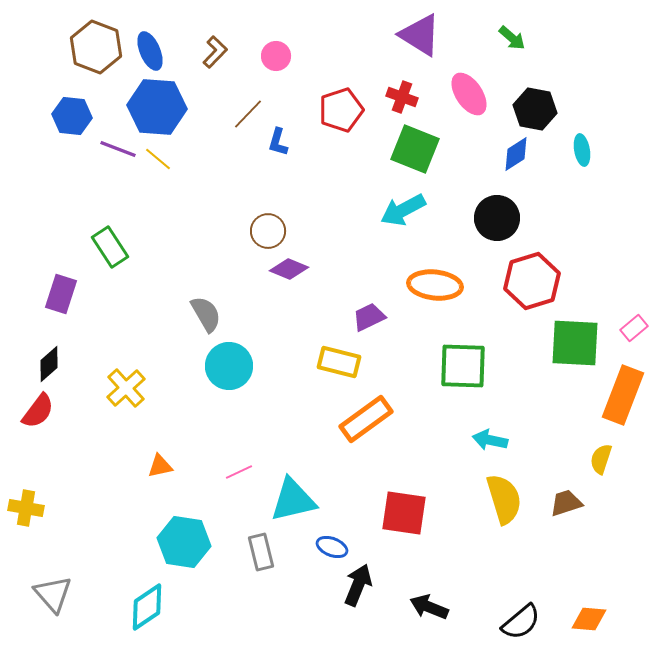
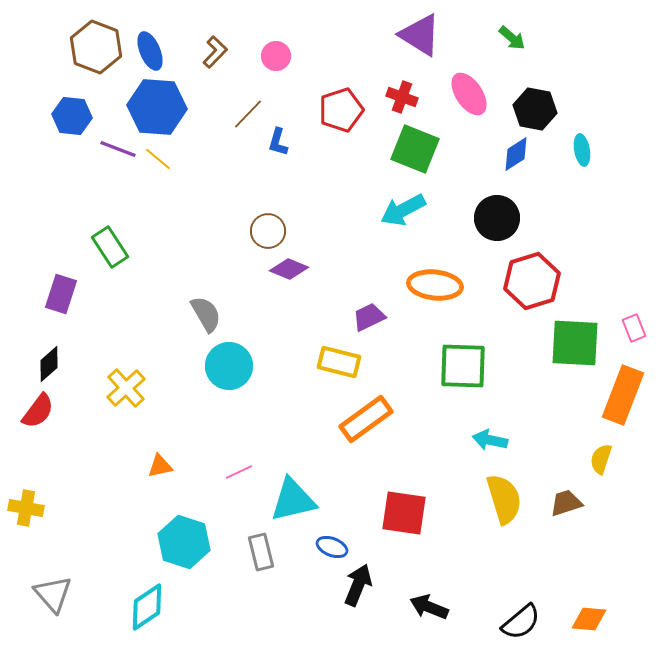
pink rectangle at (634, 328): rotated 72 degrees counterclockwise
cyan hexagon at (184, 542): rotated 9 degrees clockwise
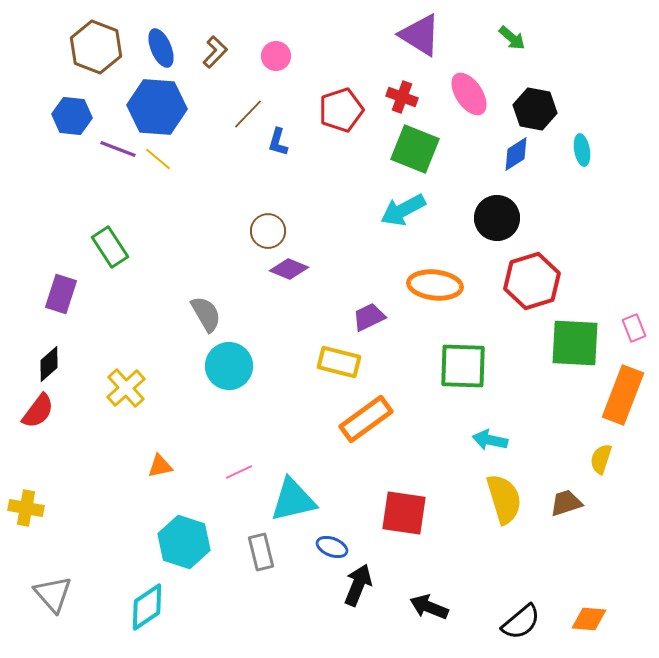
blue ellipse at (150, 51): moved 11 px right, 3 px up
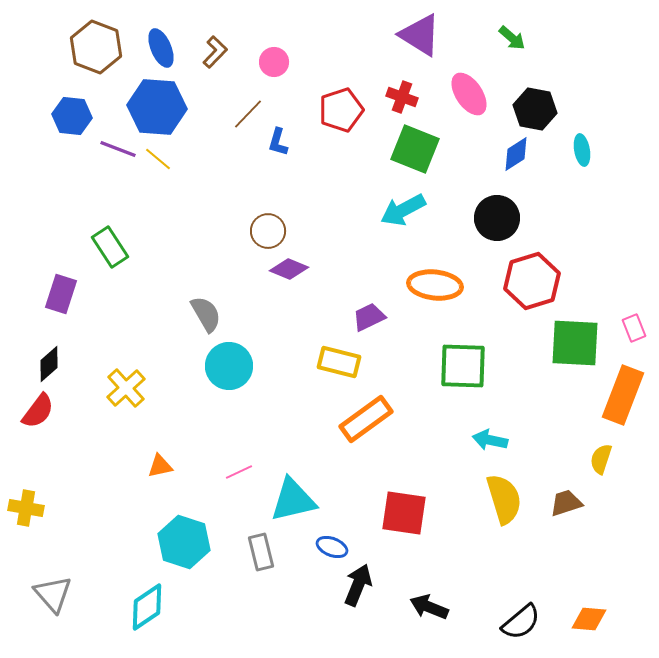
pink circle at (276, 56): moved 2 px left, 6 px down
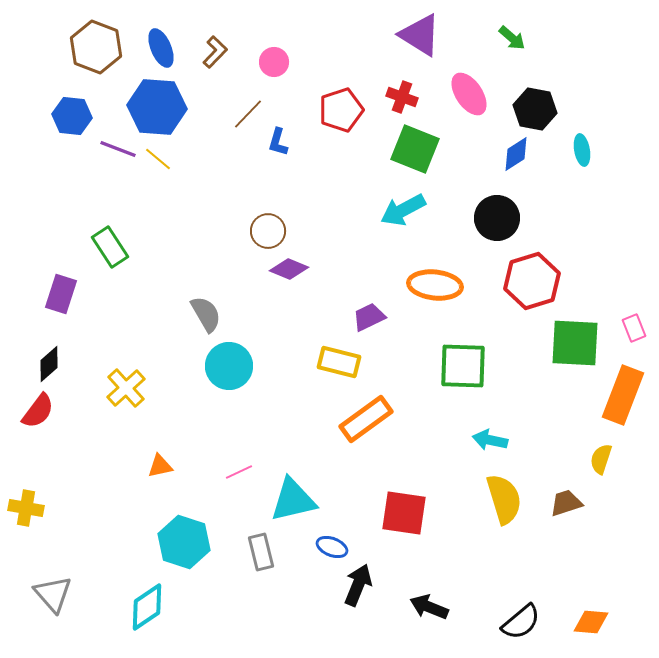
orange diamond at (589, 619): moved 2 px right, 3 px down
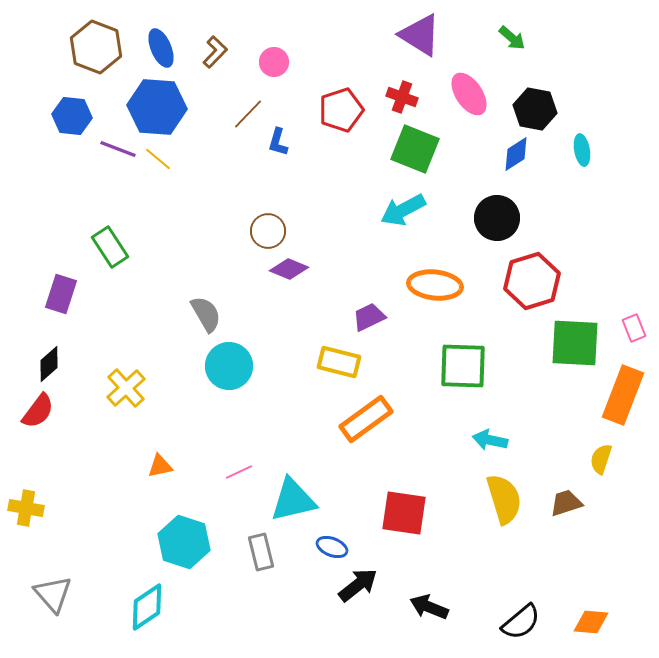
black arrow at (358, 585): rotated 30 degrees clockwise
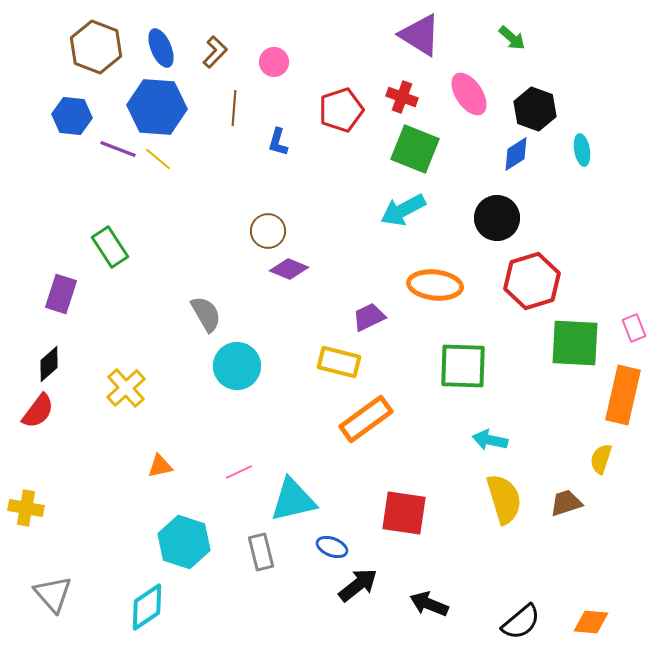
black hexagon at (535, 109): rotated 9 degrees clockwise
brown line at (248, 114): moved 14 px left, 6 px up; rotated 40 degrees counterclockwise
cyan circle at (229, 366): moved 8 px right
orange rectangle at (623, 395): rotated 8 degrees counterclockwise
black arrow at (429, 607): moved 3 px up
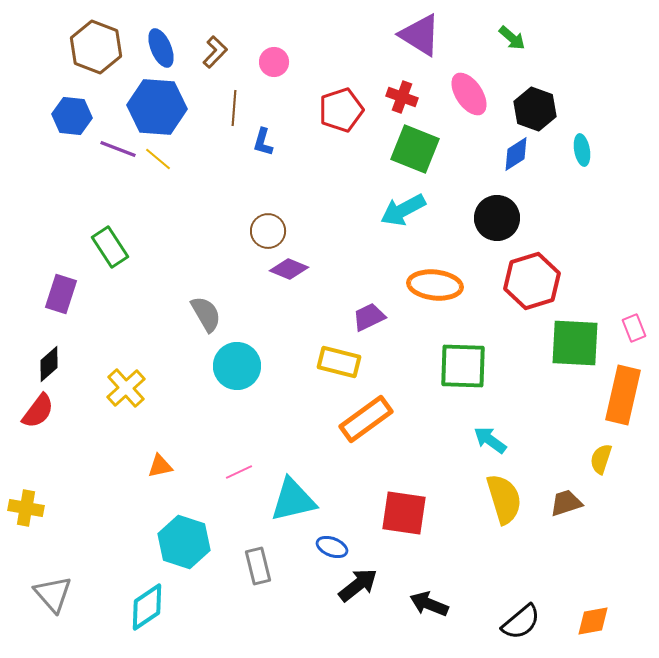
blue L-shape at (278, 142): moved 15 px left
cyan arrow at (490, 440): rotated 24 degrees clockwise
gray rectangle at (261, 552): moved 3 px left, 14 px down
orange diamond at (591, 622): moved 2 px right, 1 px up; rotated 15 degrees counterclockwise
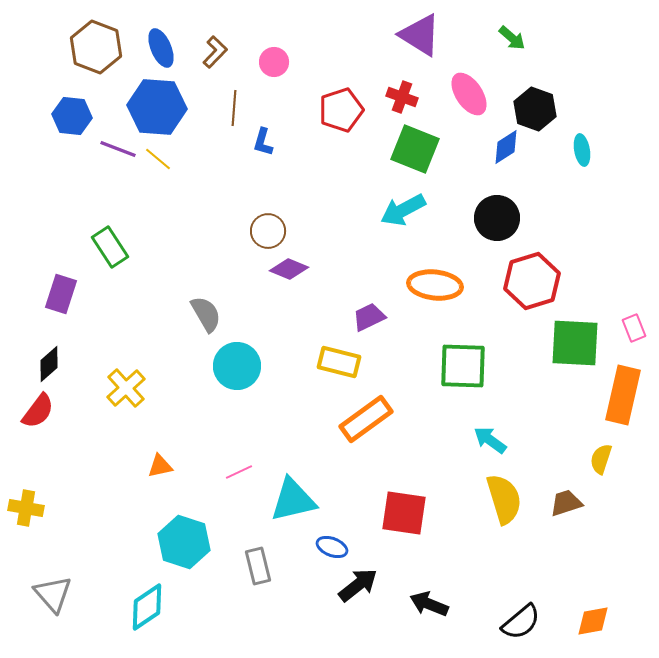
blue diamond at (516, 154): moved 10 px left, 7 px up
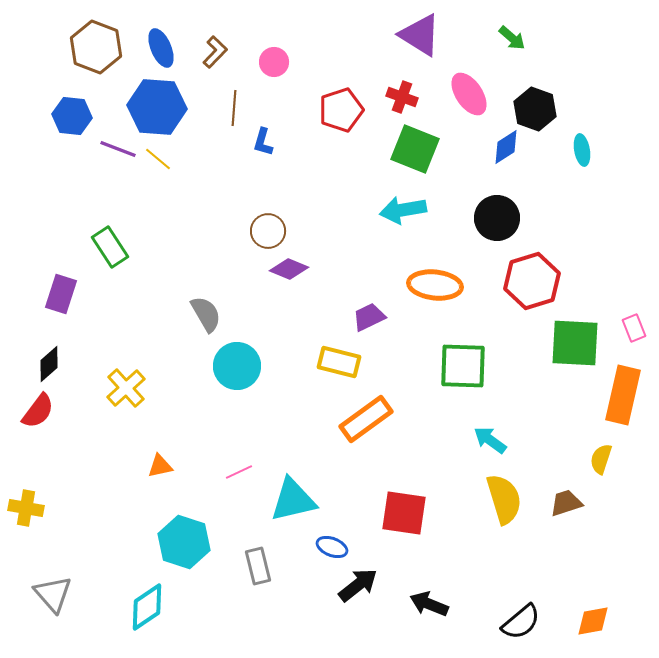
cyan arrow at (403, 210): rotated 18 degrees clockwise
